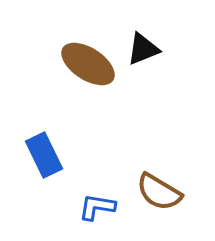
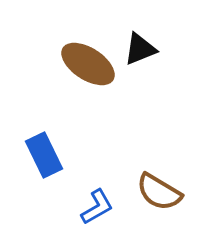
black triangle: moved 3 px left
blue L-shape: rotated 141 degrees clockwise
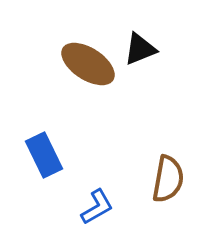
brown semicircle: moved 9 px right, 13 px up; rotated 111 degrees counterclockwise
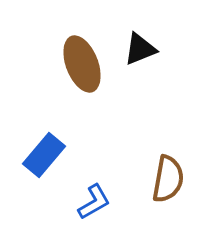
brown ellipse: moved 6 px left; rotated 36 degrees clockwise
blue rectangle: rotated 66 degrees clockwise
blue L-shape: moved 3 px left, 5 px up
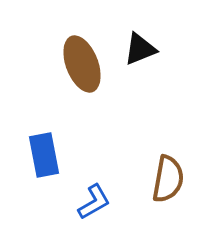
blue rectangle: rotated 51 degrees counterclockwise
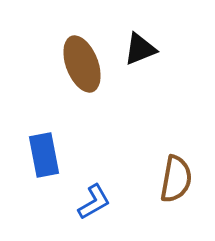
brown semicircle: moved 8 px right
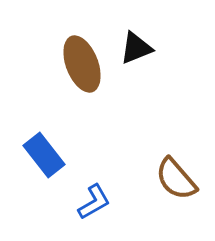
black triangle: moved 4 px left, 1 px up
blue rectangle: rotated 27 degrees counterclockwise
brown semicircle: rotated 129 degrees clockwise
